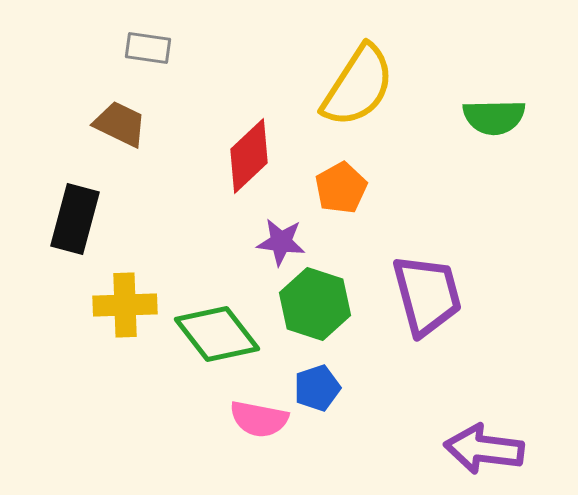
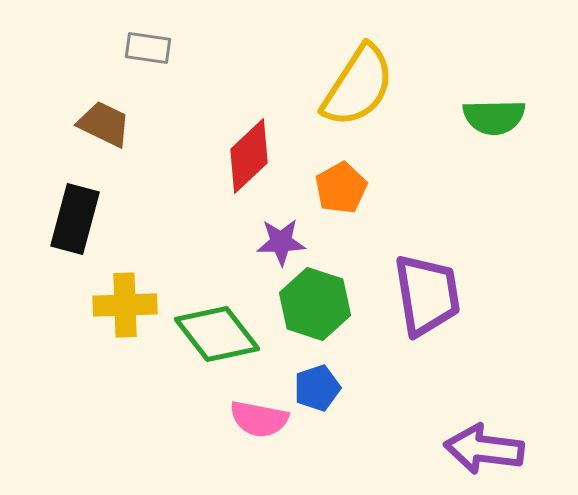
brown trapezoid: moved 16 px left
purple star: rotated 9 degrees counterclockwise
purple trapezoid: rotated 6 degrees clockwise
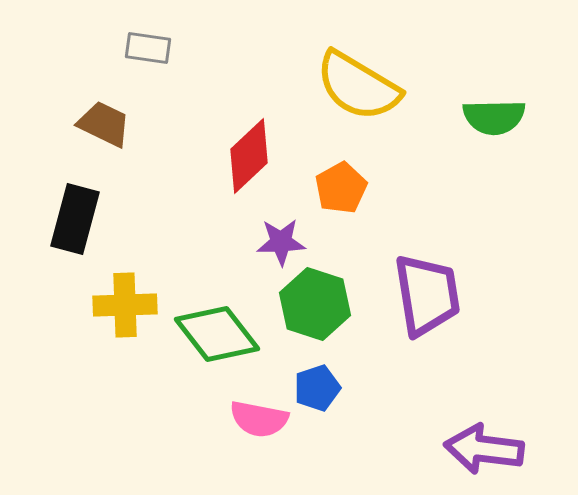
yellow semicircle: rotated 88 degrees clockwise
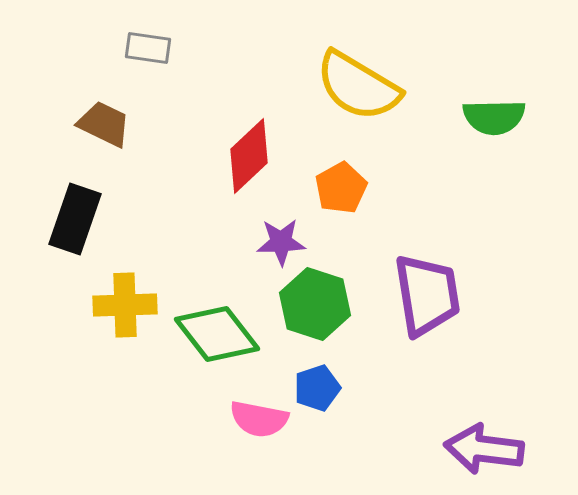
black rectangle: rotated 4 degrees clockwise
